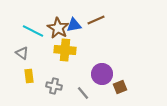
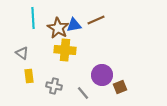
cyan line: moved 13 px up; rotated 60 degrees clockwise
purple circle: moved 1 px down
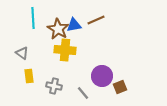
brown star: moved 1 px down
purple circle: moved 1 px down
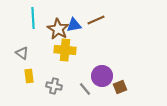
gray line: moved 2 px right, 4 px up
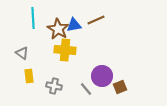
gray line: moved 1 px right
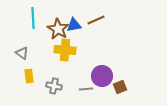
gray line: rotated 56 degrees counterclockwise
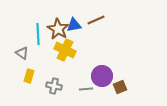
cyan line: moved 5 px right, 16 px down
yellow cross: rotated 20 degrees clockwise
yellow rectangle: rotated 24 degrees clockwise
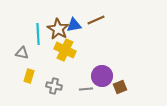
gray triangle: rotated 24 degrees counterclockwise
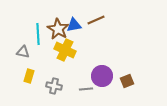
gray triangle: moved 1 px right, 1 px up
brown square: moved 7 px right, 6 px up
